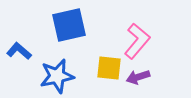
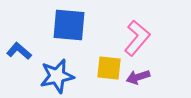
blue square: rotated 18 degrees clockwise
pink L-shape: moved 3 px up
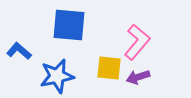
pink L-shape: moved 4 px down
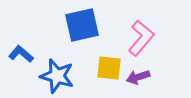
blue square: moved 13 px right; rotated 18 degrees counterclockwise
pink L-shape: moved 4 px right, 4 px up
blue L-shape: moved 2 px right, 3 px down
blue star: rotated 28 degrees clockwise
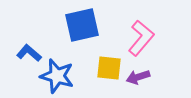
blue L-shape: moved 8 px right, 1 px up
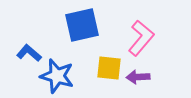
purple arrow: rotated 15 degrees clockwise
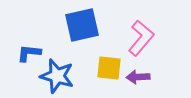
blue L-shape: rotated 35 degrees counterclockwise
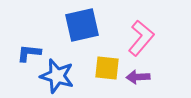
yellow square: moved 2 px left
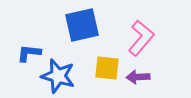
blue star: moved 1 px right
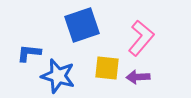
blue square: rotated 6 degrees counterclockwise
